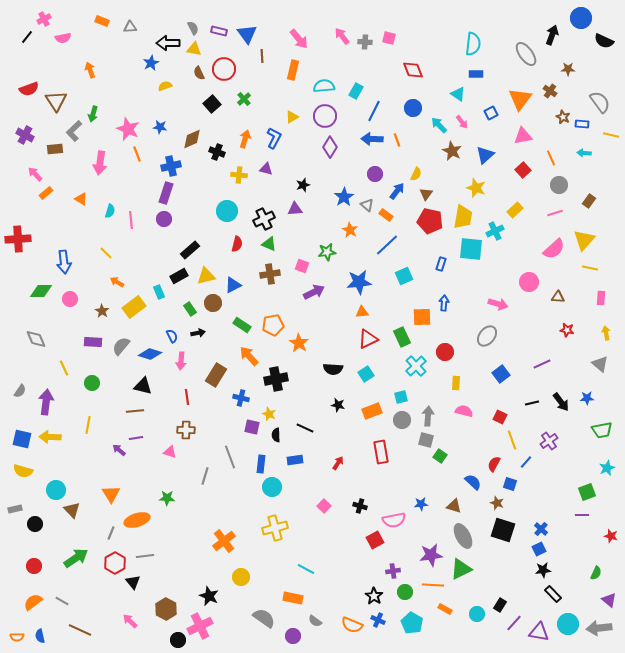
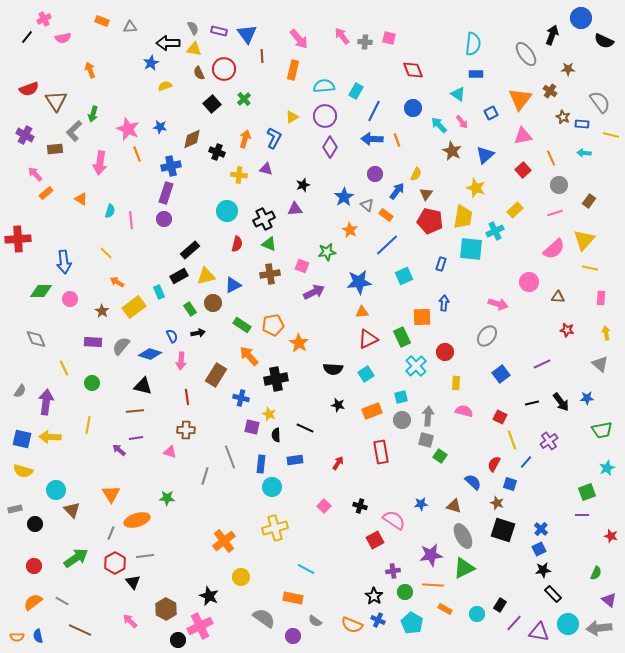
pink semicircle at (394, 520): rotated 135 degrees counterclockwise
green triangle at (461, 569): moved 3 px right, 1 px up
blue semicircle at (40, 636): moved 2 px left
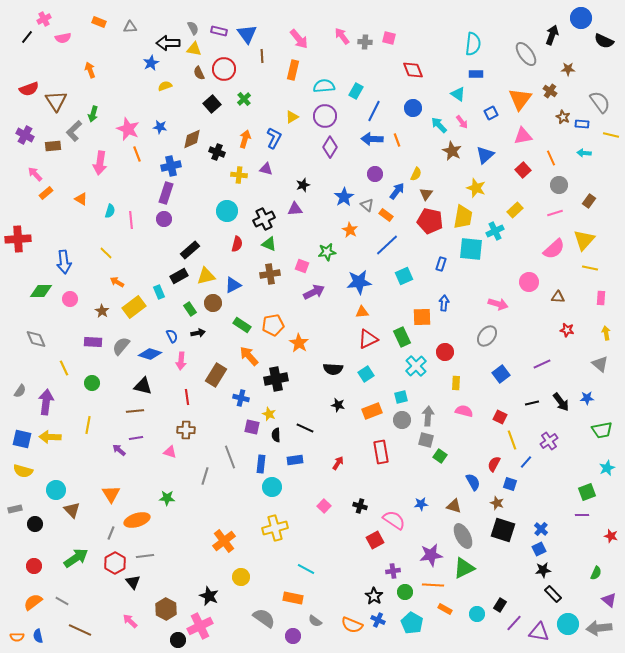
orange rectangle at (102, 21): moved 3 px left, 1 px down
brown rectangle at (55, 149): moved 2 px left, 3 px up
blue semicircle at (473, 482): rotated 18 degrees clockwise
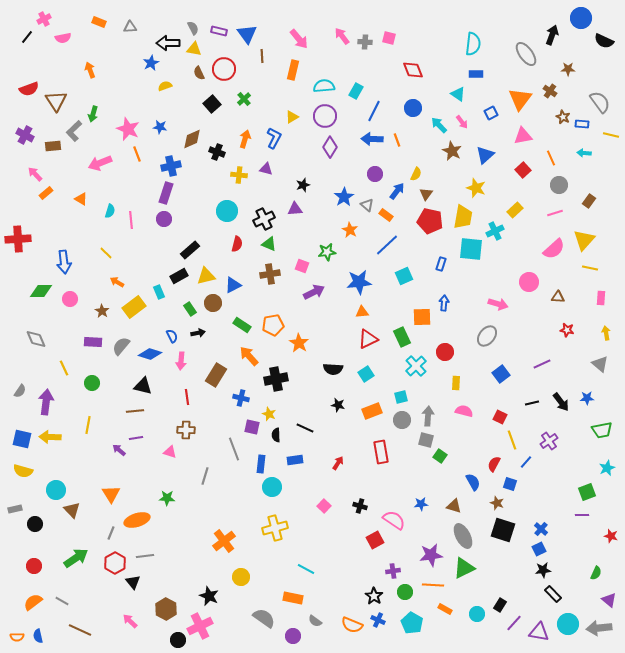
pink arrow at (100, 163): rotated 60 degrees clockwise
gray line at (230, 457): moved 4 px right, 8 px up
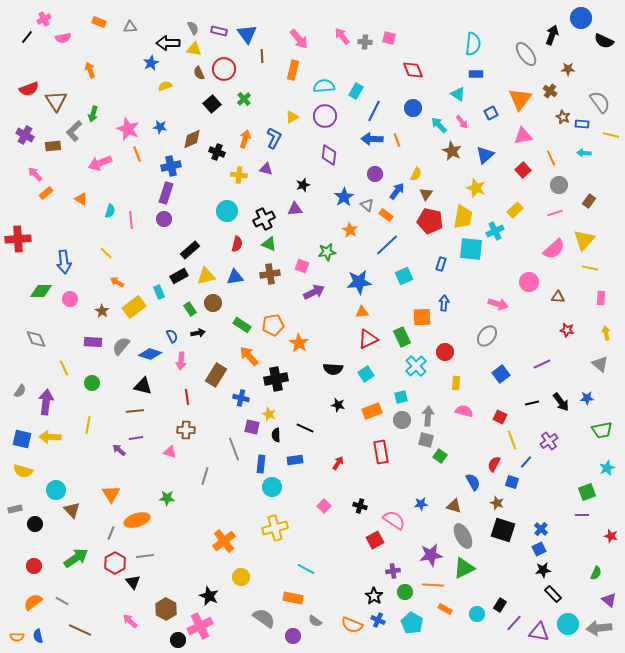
purple diamond at (330, 147): moved 1 px left, 8 px down; rotated 25 degrees counterclockwise
blue triangle at (233, 285): moved 2 px right, 8 px up; rotated 18 degrees clockwise
blue square at (510, 484): moved 2 px right, 2 px up
